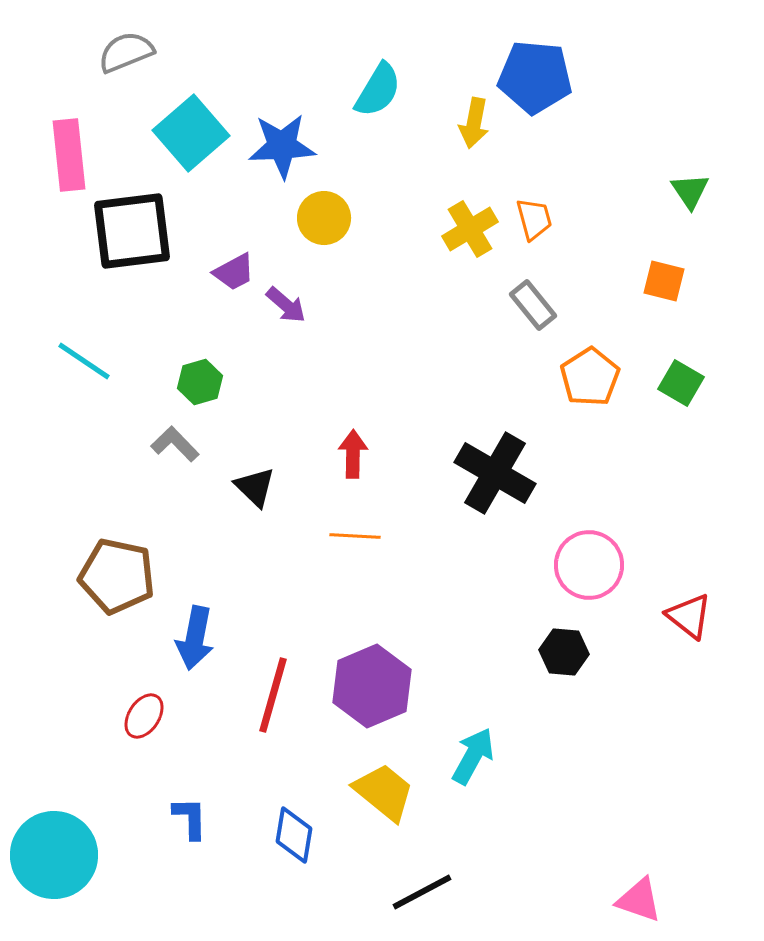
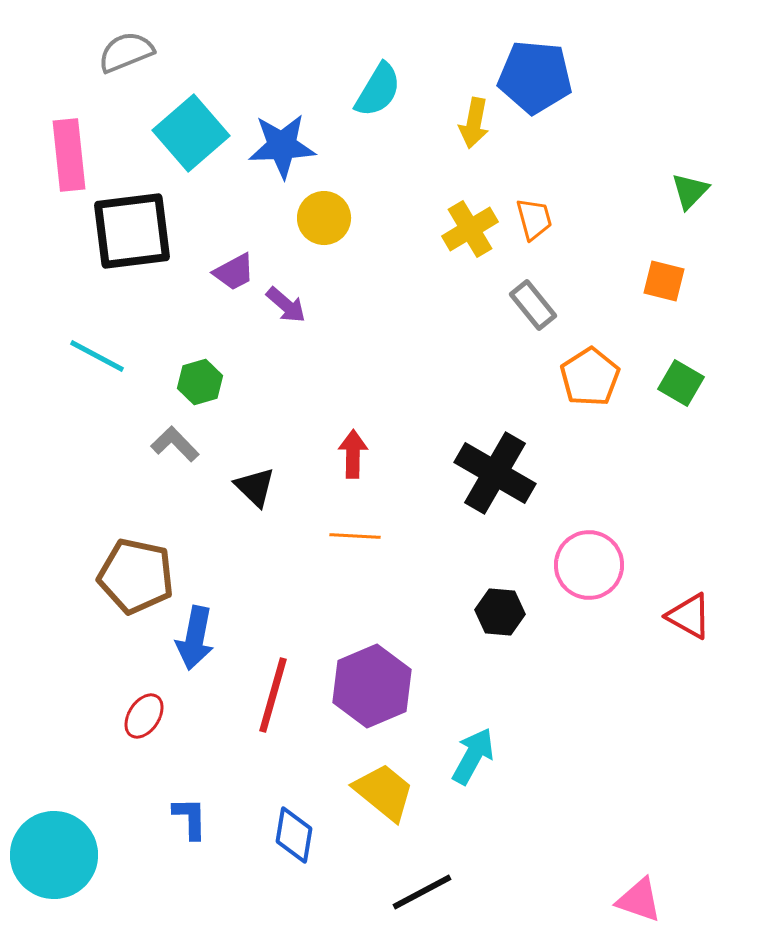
green triangle: rotated 18 degrees clockwise
cyan line: moved 13 px right, 5 px up; rotated 6 degrees counterclockwise
brown pentagon: moved 19 px right
red triangle: rotated 9 degrees counterclockwise
black hexagon: moved 64 px left, 40 px up
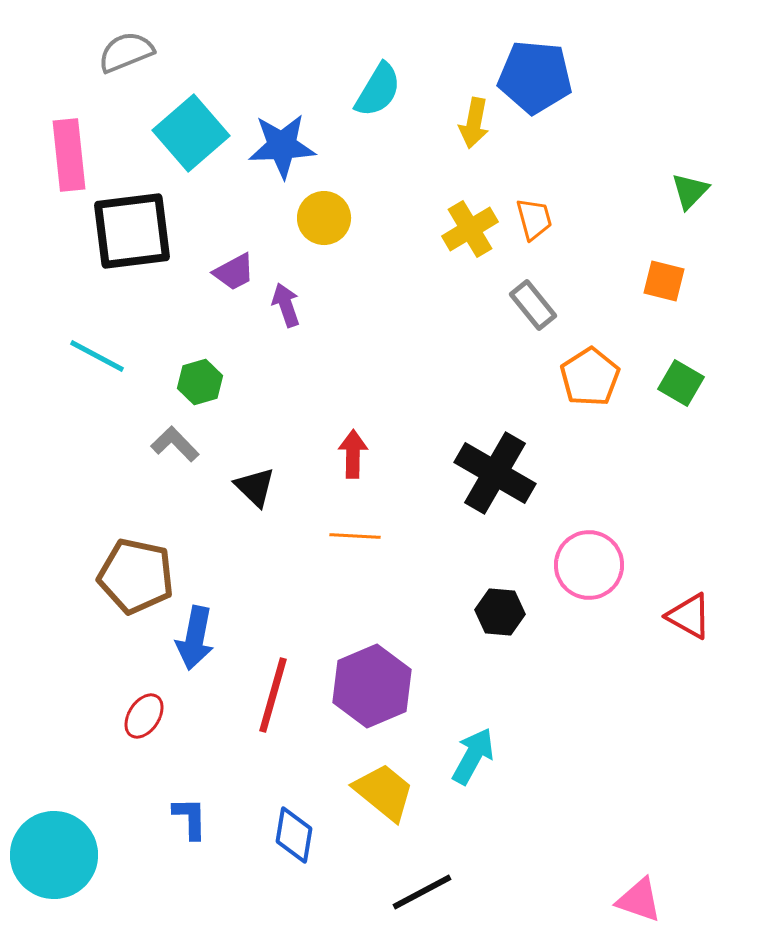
purple arrow: rotated 150 degrees counterclockwise
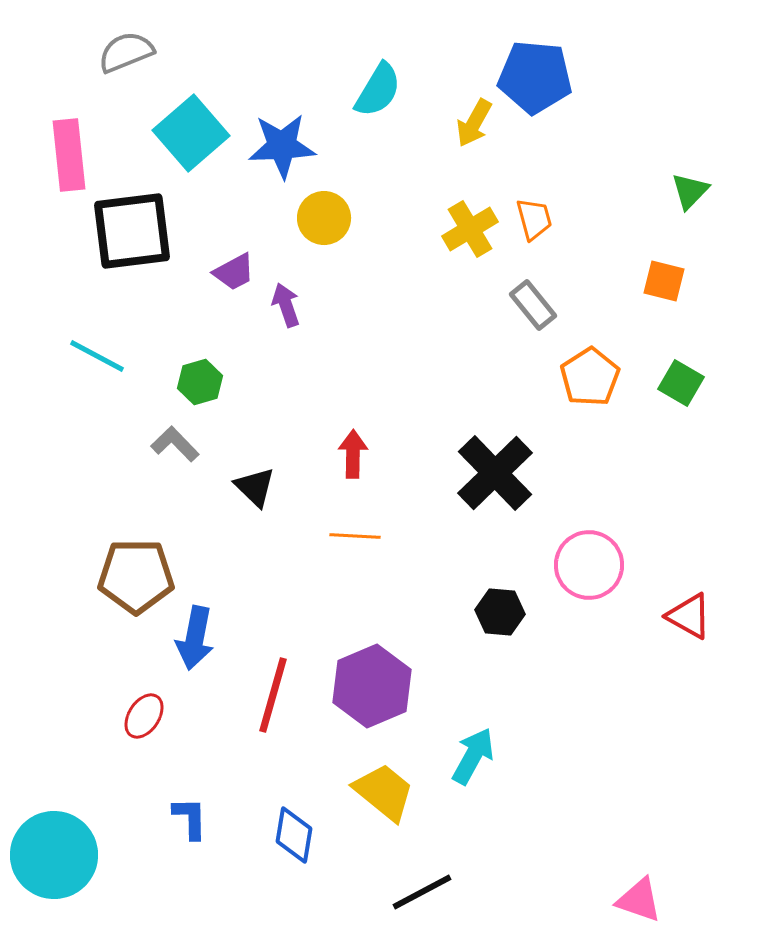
yellow arrow: rotated 18 degrees clockwise
black cross: rotated 16 degrees clockwise
brown pentagon: rotated 12 degrees counterclockwise
